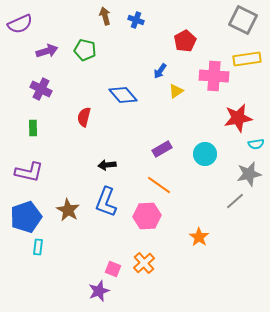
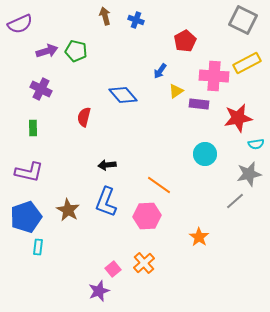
green pentagon: moved 9 px left, 1 px down
yellow rectangle: moved 4 px down; rotated 20 degrees counterclockwise
purple rectangle: moved 37 px right, 45 px up; rotated 36 degrees clockwise
pink square: rotated 28 degrees clockwise
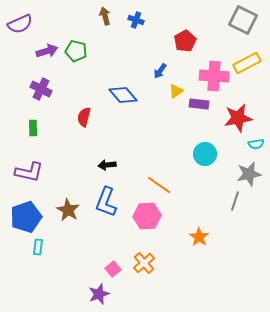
gray line: rotated 30 degrees counterclockwise
purple star: moved 3 px down
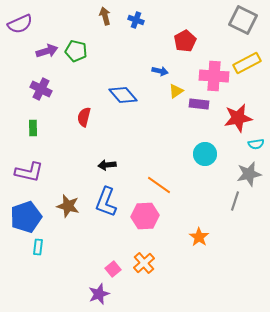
blue arrow: rotated 112 degrees counterclockwise
brown star: moved 4 px up; rotated 15 degrees counterclockwise
pink hexagon: moved 2 px left
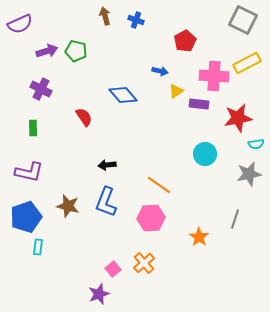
red semicircle: rotated 132 degrees clockwise
gray line: moved 18 px down
pink hexagon: moved 6 px right, 2 px down
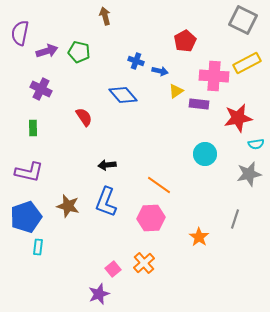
blue cross: moved 41 px down
purple semicircle: moved 9 px down; rotated 125 degrees clockwise
green pentagon: moved 3 px right, 1 px down
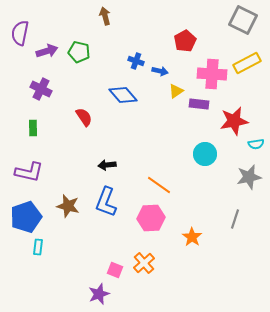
pink cross: moved 2 px left, 2 px up
red star: moved 4 px left, 3 px down
gray star: moved 3 px down
orange star: moved 7 px left
pink square: moved 2 px right, 1 px down; rotated 28 degrees counterclockwise
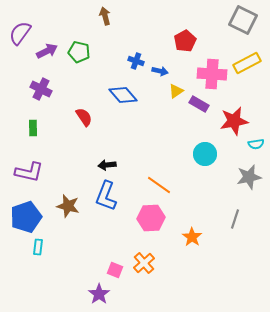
purple semicircle: rotated 25 degrees clockwise
purple arrow: rotated 10 degrees counterclockwise
purple rectangle: rotated 24 degrees clockwise
blue L-shape: moved 6 px up
purple star: rotated 15 degrees counterclockwise
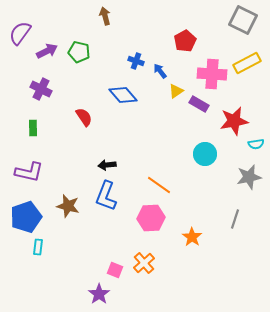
blue arrow: rotated 140 degrees counterclockwise
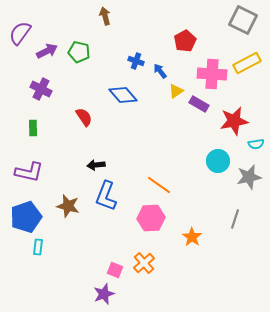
cyan circle: moved 13 px right, 7 px down
black arrow: moved 11 px left
purple star: moved 5 px right; rotated 15 degrees clockwise
